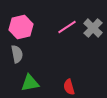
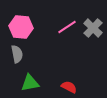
pink hexagon: rotated 20 degrees clockwise
red semicircle: rotated 133 degrees clockwise
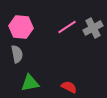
gray cross: rotated 18 degrees clockwise
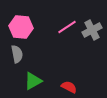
gray cross: moved 1 px left, 2 px down
green triangle: moved 3 px right, 2 px up; rotated 18 degrees counterclockwise
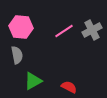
pink line: moved 3 px left, 4 px down
gray semicircle: moved 1 px down
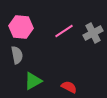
gray cross: moved 1 px right, 3 px down
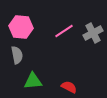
green triangle: rotated 24 degrees clockwise
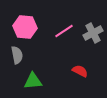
pink hexagon: moved 4 px right
red semicircle: moved 11 px right, 16 px up
